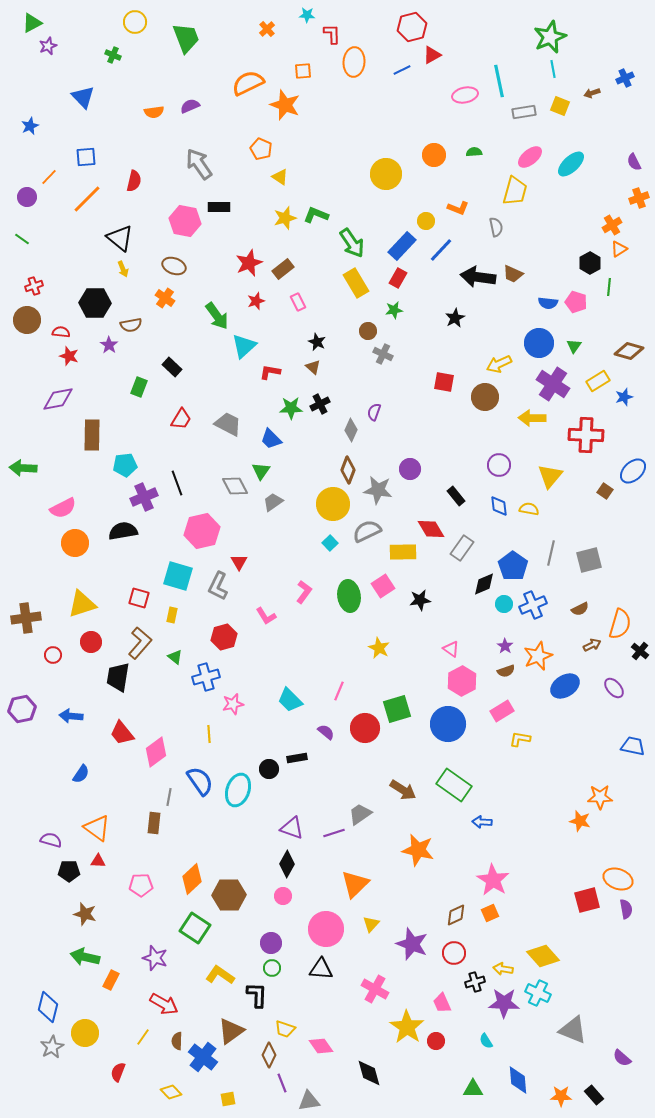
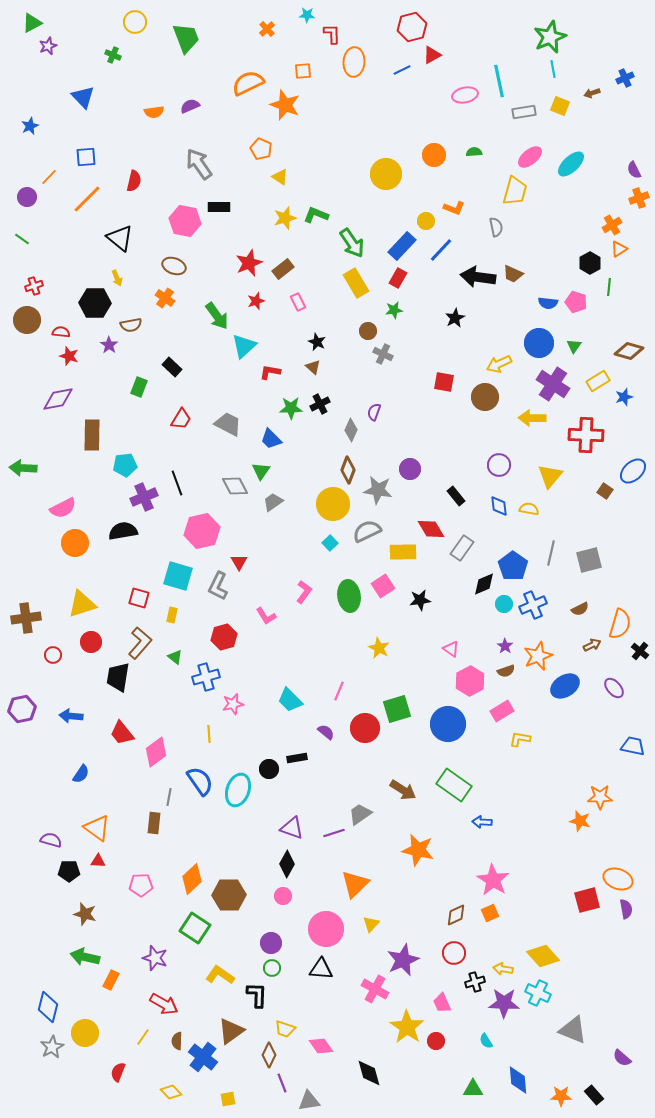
purple semicircle at (634, 162): moved 8 px down
orange L-shape at (458, 208): moved 4 px left
yellow arrow at (123, 269): moved 6 px left, 9 px down
pink hexagon at (462, 681): moved 8 px right
purple star at (412, 944): moved 9 px left, 16 px down; rotated 28 degrees clockwise
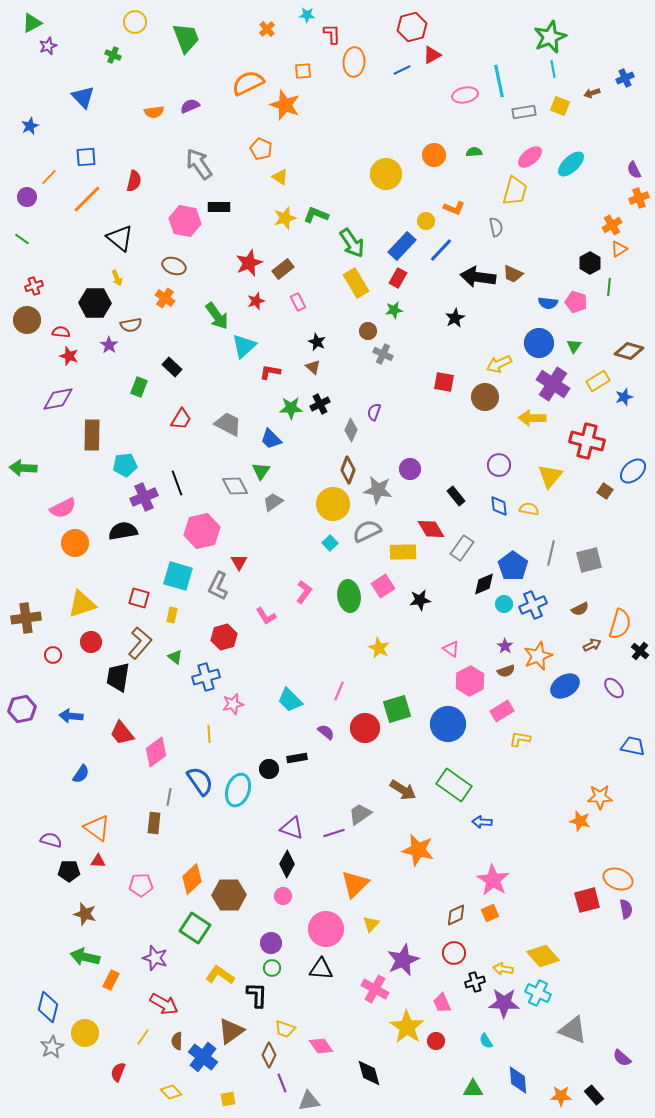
red cross at (586, 435): moved 1 px right, 6 px down; rotated 12 degrees clockwise
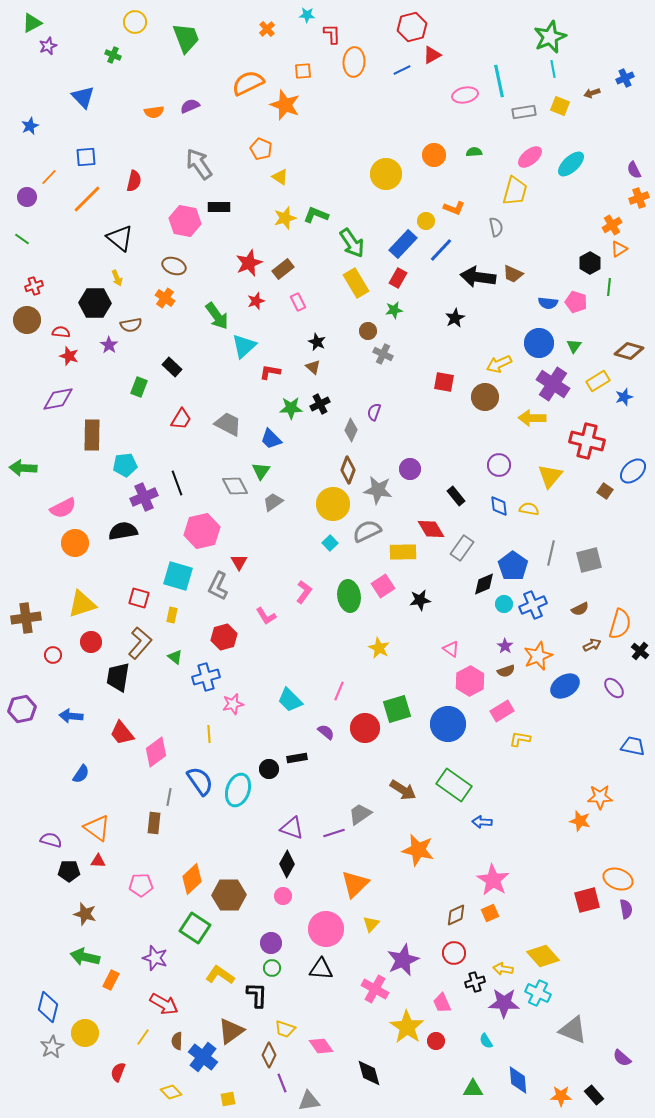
blue rectangle at (402, 246): moved 1 px right, 2 px up
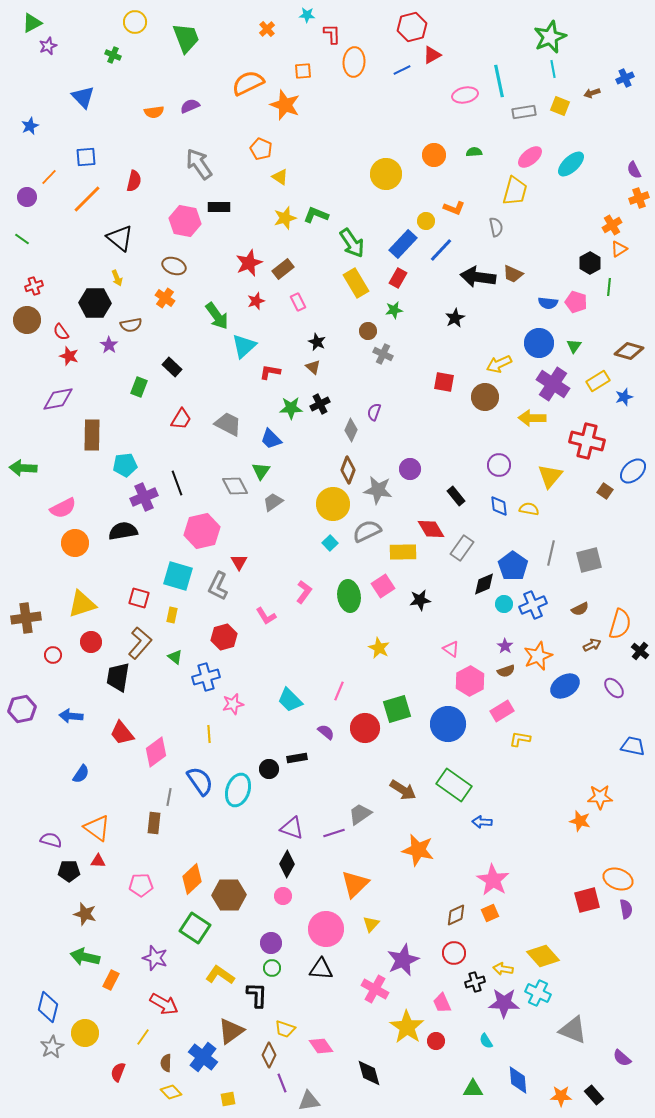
red semicircle at (61, 332): rotated 132 degrees counterclockwise
brown semicircle at (177, 1041): moved 11 px left, 22 px down
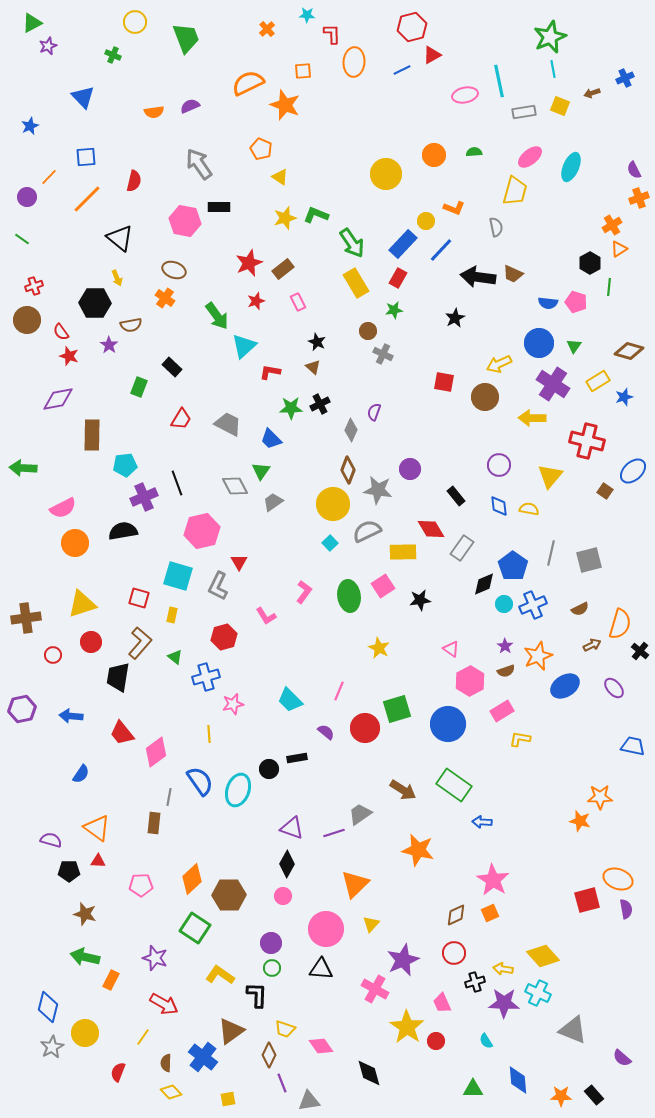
cyan ellipse at (571, 164): moved 3 px down; rotated 24 degrees counterclockwise
brown ellipse at (174, 266): moved 4 px down
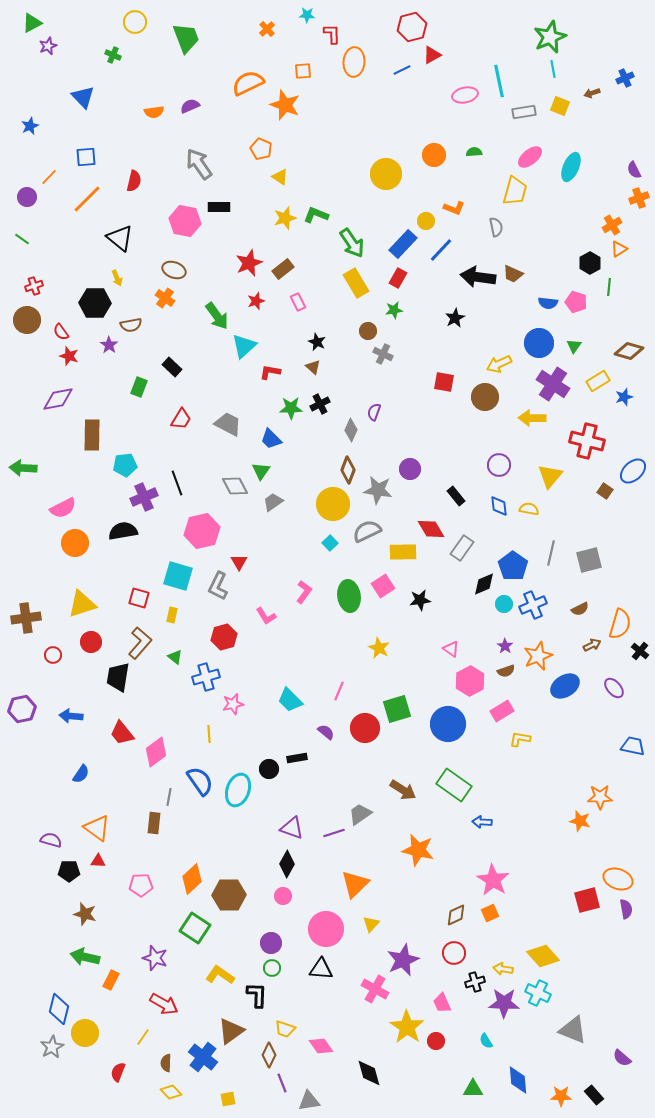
blue diamond at (48, 1007): moved 11 px right, 2 px down
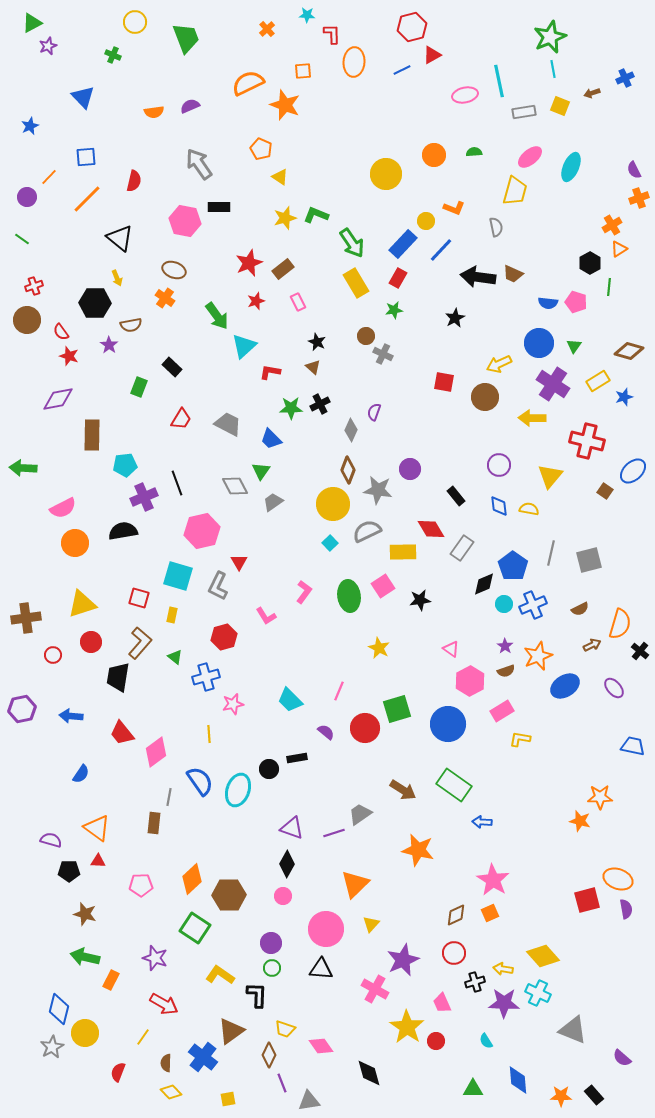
brown circle at (368, 331): moved 2 px left, 5 px down
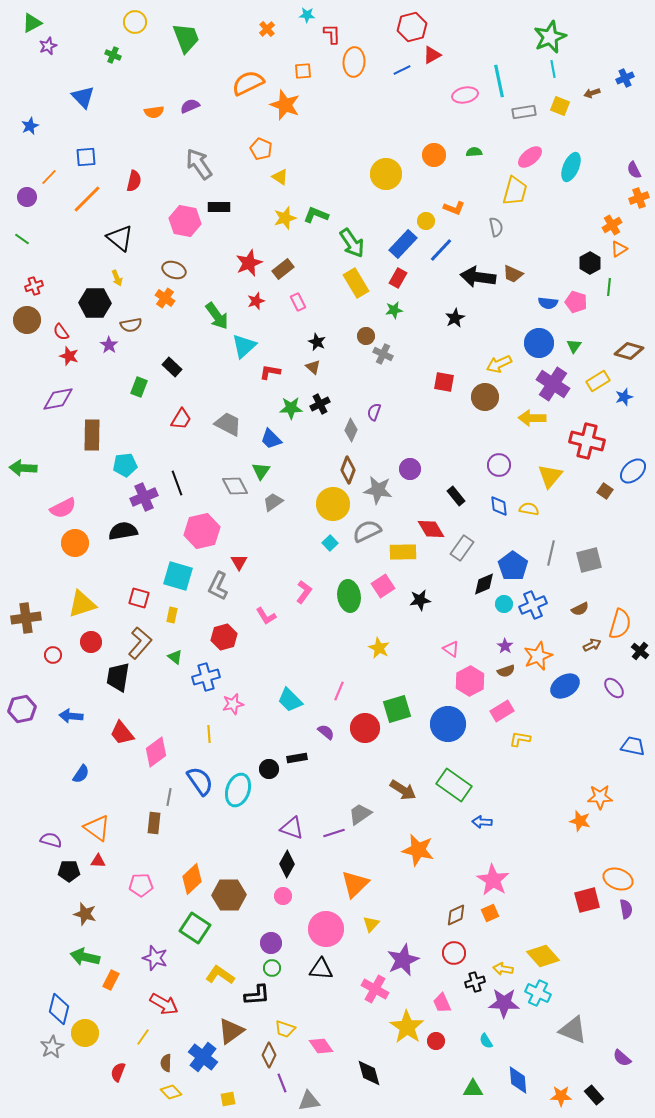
black L-shape at (257, 995): rotated 84 degrees clockwise
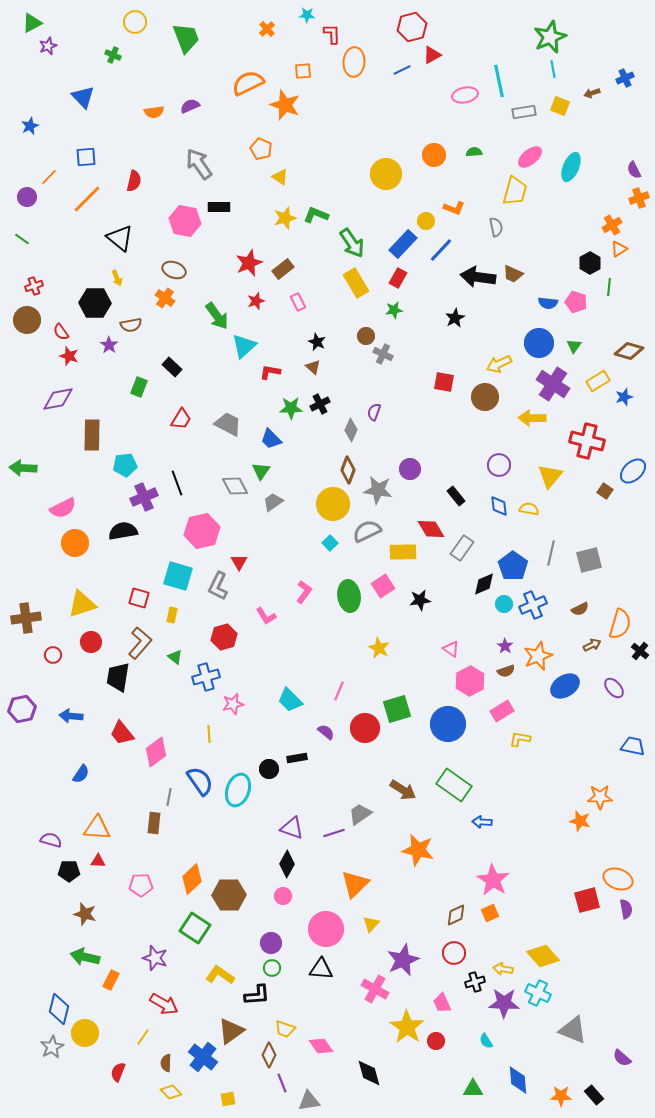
orange triangle at (97, 828): rotated 32 degrees counterclockwise
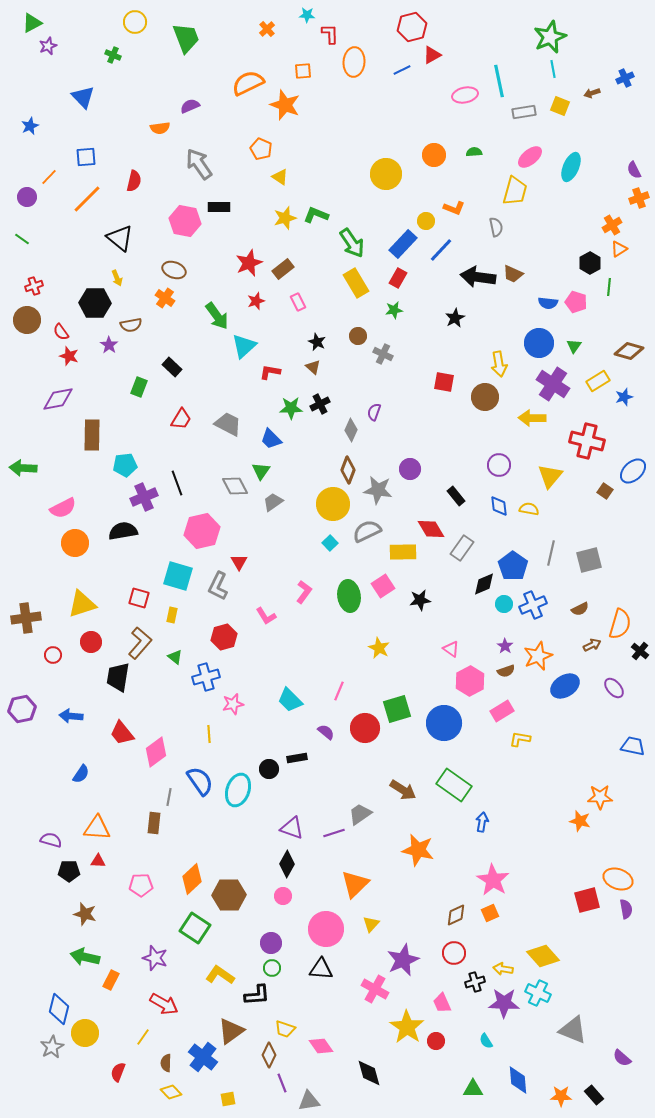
red L-shape at (332, 34): moved 2 px left
orange semicircle at (154, 112): moved 6 px right, 16 px down
brown circle at (366, 336): moved 8 px left
yellow arrow at (499, 364): rotated 75 degrees counterclockwise
blue circle at (448, 724): moved 4 px left, 1 px up
blue arrow at (482, 822): rotated 96 degrees clockwise
